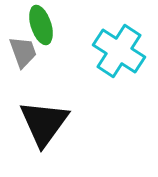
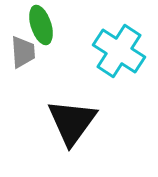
gray trapezoid: rotated 16 degrees clockwise
black triangle: moved 28 px right, 1 px up
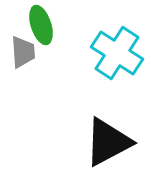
cyan cross: moved 2 px left, 2 px down
black triangle: moved 36 px right, 20 px down; rotated 26 degrees clockwise
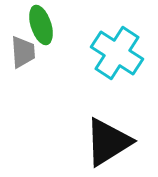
black triangle: rotated 4 degrees counterclockwise
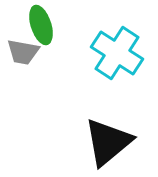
gray trapezoid: rotated 104 degrees clockwise
black triangle: rotated 8 degrees counterclockwise
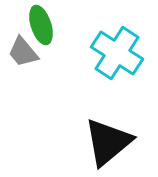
gray trapezoid: rotated 40 degrees clockwise
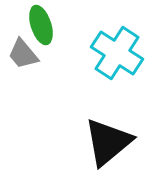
gray trapezoid: moved 2 px down
